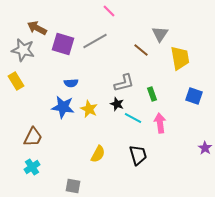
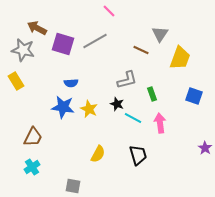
brown line: rotated 14 degrees counterclockwise
yellow trapezoid: rotated 30 degrees clockwise
gray L-shape: moved 3 px right, 3 px up
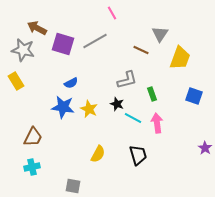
pink line: moved 3 px right, 2 px down; rotated 16 degrees clockwise
blue semicircle: rotated 24 degrees counterclockwise
pink arrow: moved 3 px left
cyan cross: rotated 21 degrees clockwise
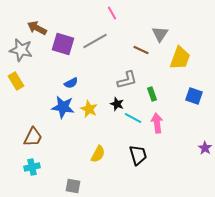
gray star: moved 2 px left
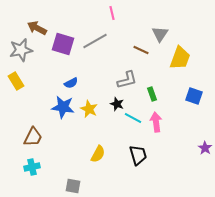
pink line: rotated 16 degrees clockwise
gray star: rotated 25 degrees counterclockwise
pink arrow: moved 1 px left, 1 px up
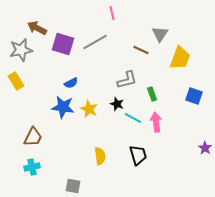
gray line: moved 1 px down
yellow semicircle: moved 2 px right, 2 px down; rotated 36 degrees counterclockwise
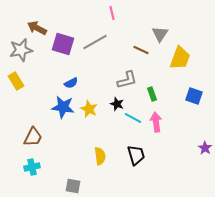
black trapezoid: moved 2 px left
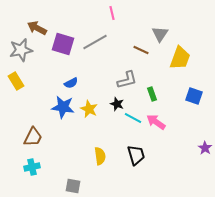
pink arrow: rotated 48 degrees counterclockwise
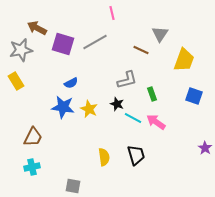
yellow trapezoid: moved 4 px right, 2 px down
yellow semicircle: moved 4 px right, 1 px down
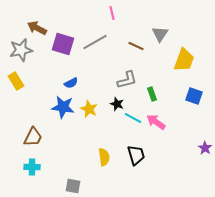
brown line: moved 5 px left, 4 px up
cyan cross: rotated 14 degrees clockwise
